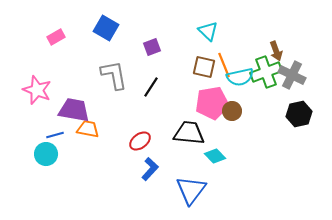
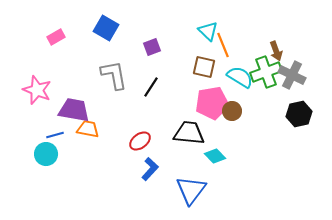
orange line: moved 1 px left, 20 px up
cyan semicircle: rotated 136 degrees counterclockwise
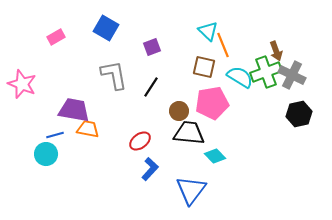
pink star: moved 15 px left, 6 px up
brown circle: moved 53 px left
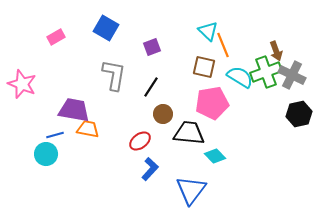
gray L-shape: rotated 20 degrees clockwise
brown circle: moved 16 px left, 3 px down
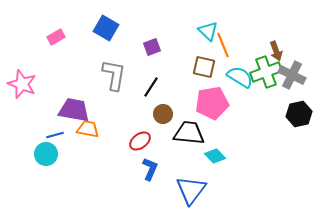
blue L-shape: rotated 20 degrees counterclockwise
